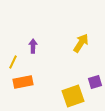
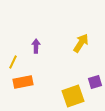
purple arrow: moved 3 px right
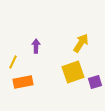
yellow square: moved 24 px up
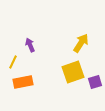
purple arrow: moved 6 px left, 1 px up; rotated 24 degrees counterclockwise
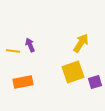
yellow line: moved 11 px up; rotated 72 degrees clockwise
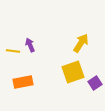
purple square: moved 1 px down; rotated 16 degrees counterclockwise
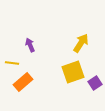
yellow line: moved 1 px left, 12 px down
orange rectangle: rotated 30 degrees counterclockwise
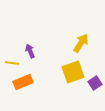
purple arrow: moved 6 px down
orange rectangle: rotated 18 degrees clockwise
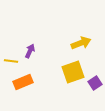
yellow arrow: rotated 36 degrees clockwise
purple arrow: rotated 48 degrees clockwise
yellow line: moved 1 px left, 2 px up
